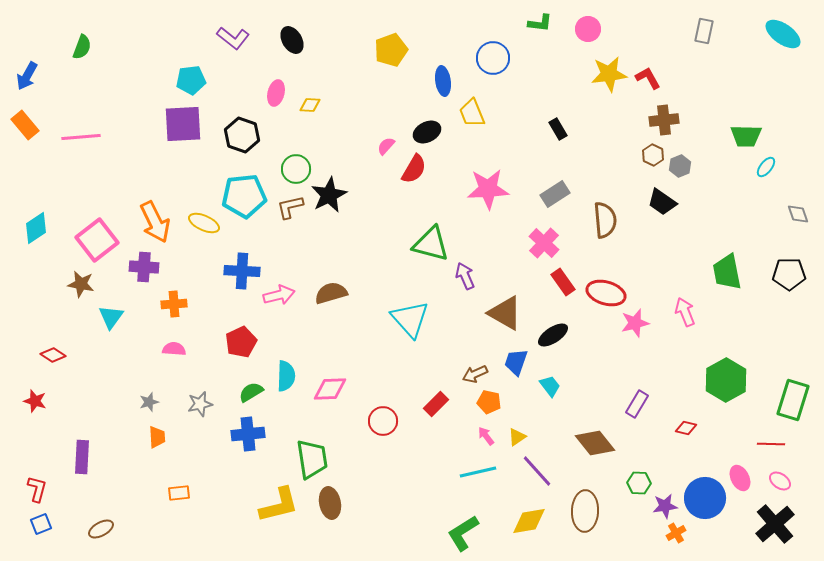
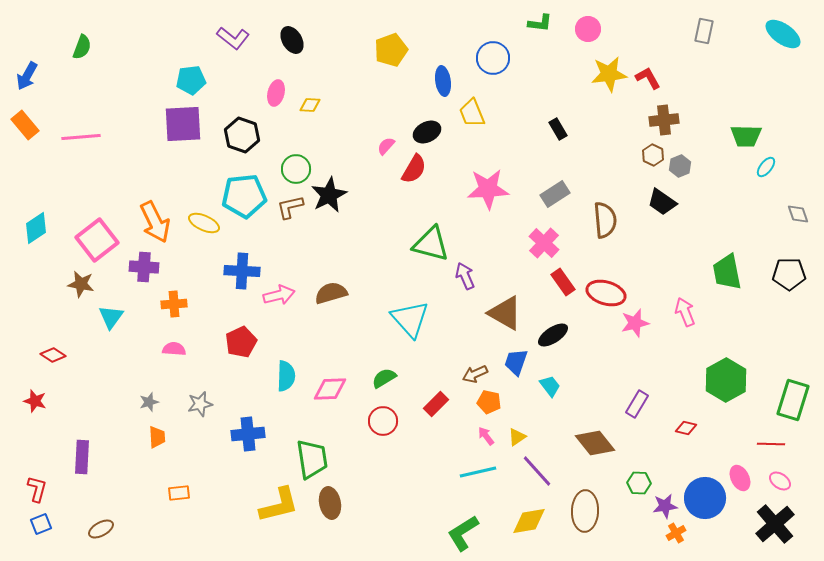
green semicircle at (251, 392): moved 133 px right, 14 px up
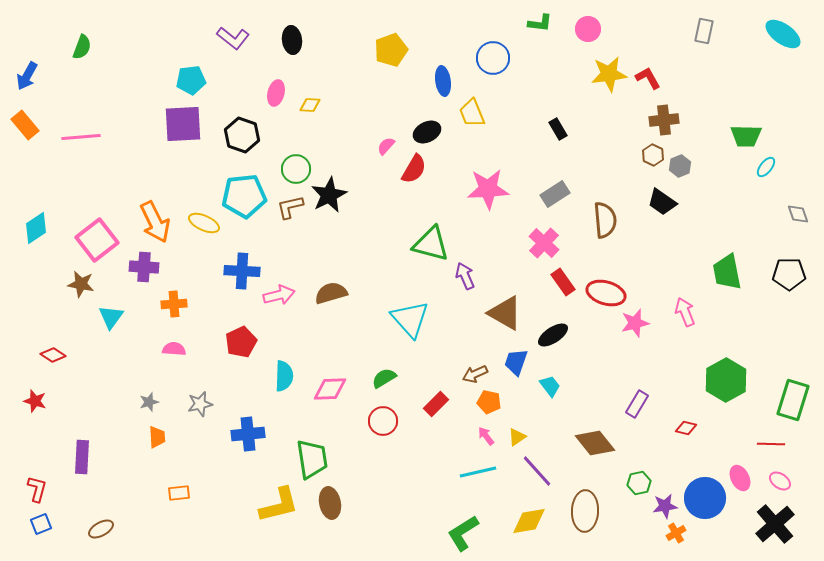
black ellipse at (292, 40): rotated 24 degrees clockwise
cyan semicircle at (286, 376): moved 2 px left
green hexagon at (639, 483): rotated 15 degrees counterclockwise
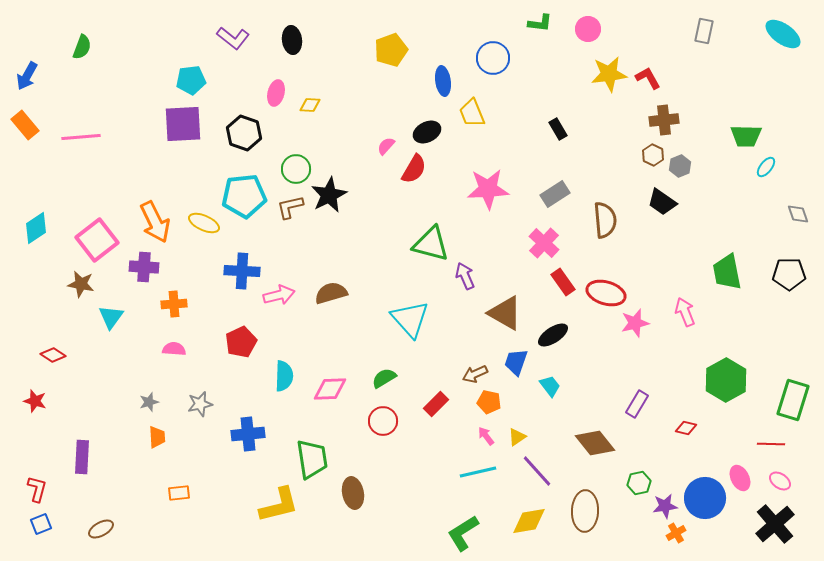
black hexagon at (242, 135): moved 2 px right, 2 px up
brown ellipse at (330, 503): moved 23 px right, 10 px up
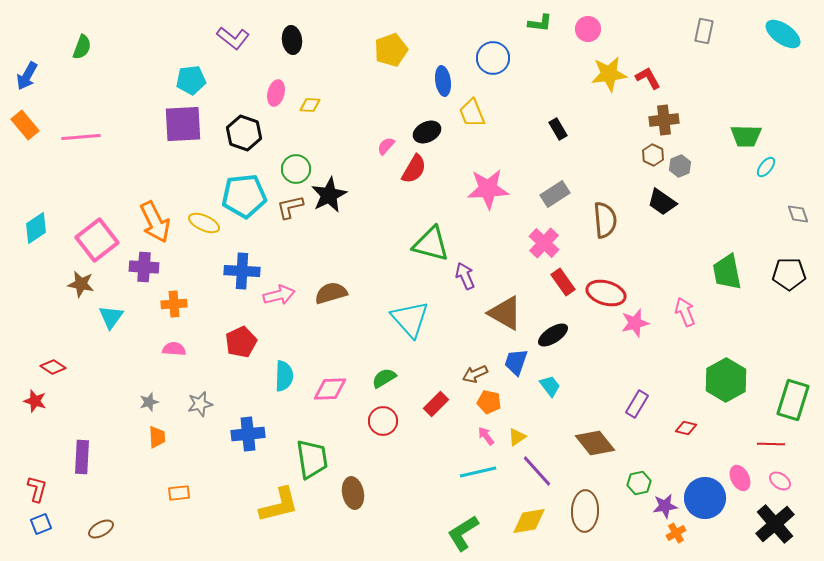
red diamond at (53, 355): moved 12 px down
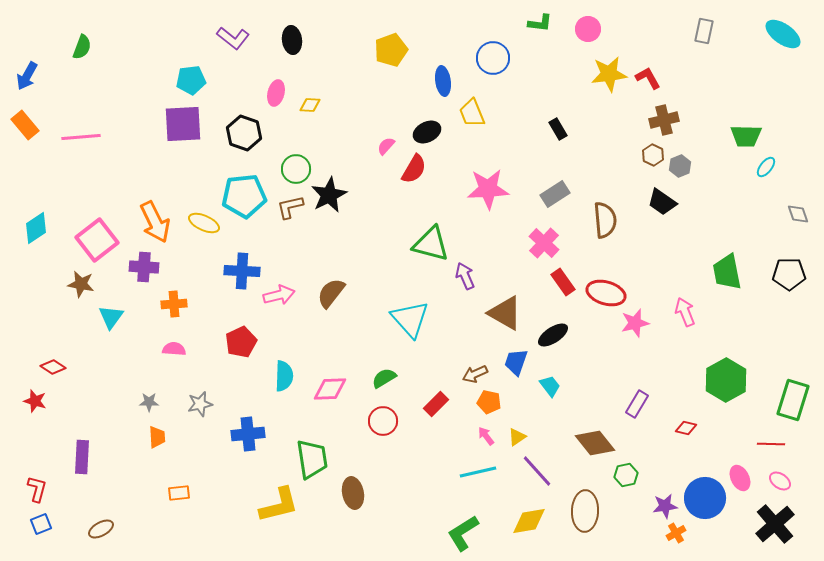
brown cross at (664, 120): rotated 8 degrees counterclockwise
brown semicircle at (331, 293): rotated 36 degrees counterclockwise
gray star at (149, 402): rotated 18 degrees clockwise
green hexagon at (639, 483): moved 13 px left, 8 px up
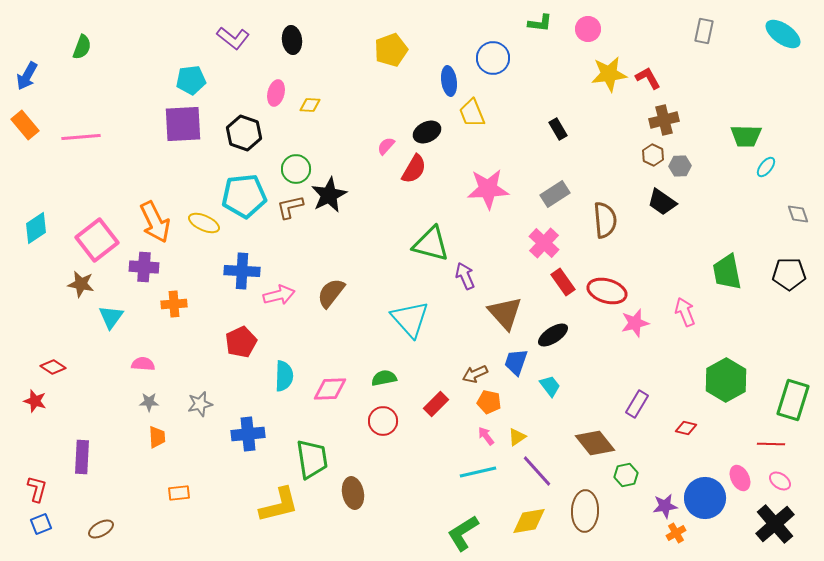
blue ellipse at (443, 81): moved 6 px right
gray hexagon at (680, 166): rotated 20 degrees clockwise
red ellipse at (606, 293): moved 1 px right, 2 px up
brown triangle at (505, 313): rotated 18 degrees clockwise
pink semicircle at (174, 349): moved 31 px left, 15 px down
green semicircle at (384, 378): rotated 20 degrees clockwise
